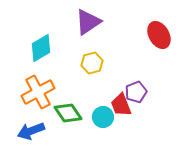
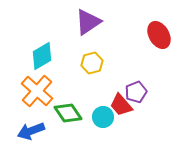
cyan diamond: moved 1 px right, 8 px down
orange cross: moved 1 px left, 1 px up; rotated 20 degrees counterclockwise
red trapezoid: rotated 20 degrees counterclockwise
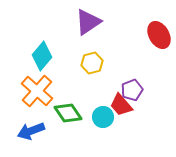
cyan diamond: rotated 20 degrees counterclockwise
purple pentagon: moved 4 px left, 2 px up
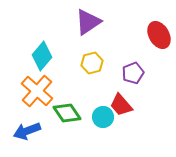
purple pentagon: moved 1 px right, 17 px up
green diamond: moved 1 px left
blue arrow: moved 4 px left
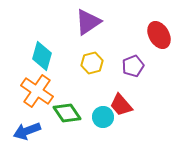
cyan diamond: rotated 24 degrees counterclockwise
purple pentagon: moved 7 px up
orange cross: rotated 8 degrees counterclockwise
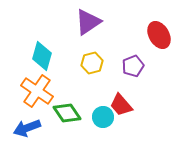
blue arrow: moved 3 px up
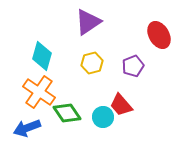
orange cross: moved 2 px right, 1 px down
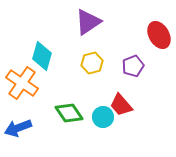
orange cross: moved 17 px left, 9 px up
green diamond: moved 2 px right
blue arrow: moved 9 px left
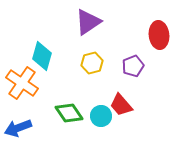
red ellipse: rotated 24 degrees clockwise
cyan circle: moved 2 px left, 1 px up
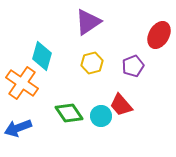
red ellipse: rotated 36 degrees clockwise
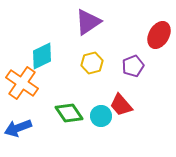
cyan diamond: rotated 48 degrees clockwise
